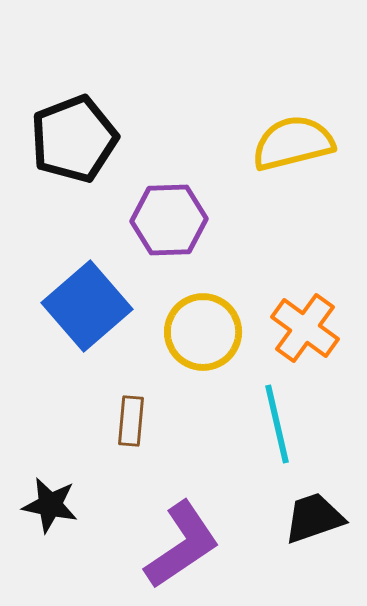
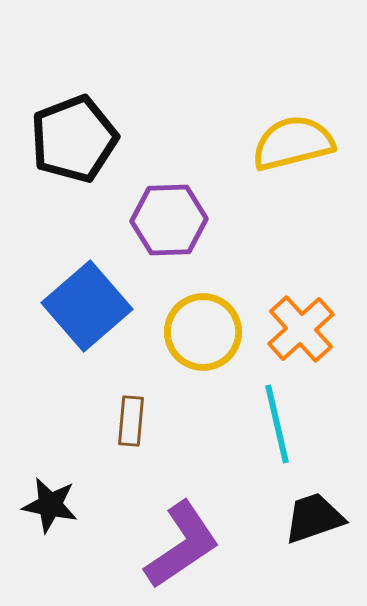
orange cross: moved 4 px left, 1 px down; rotated 12 degrees clockwise
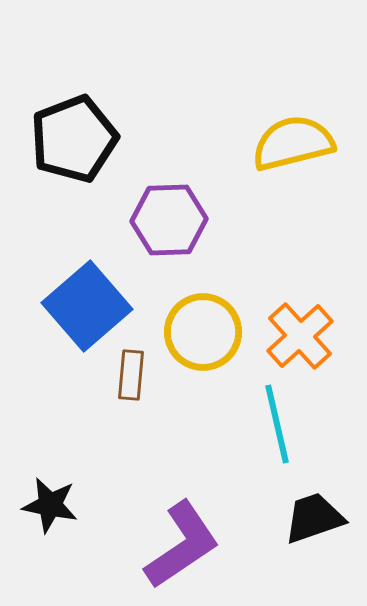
orange cross: moved 1 px left, 7 px down
brown rectangle: moved 46 px up
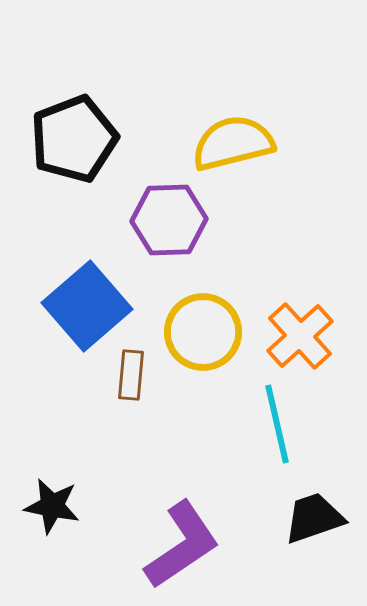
yellow semicircle: moved 60 px left
black star: moved 2 px right, 1 px down
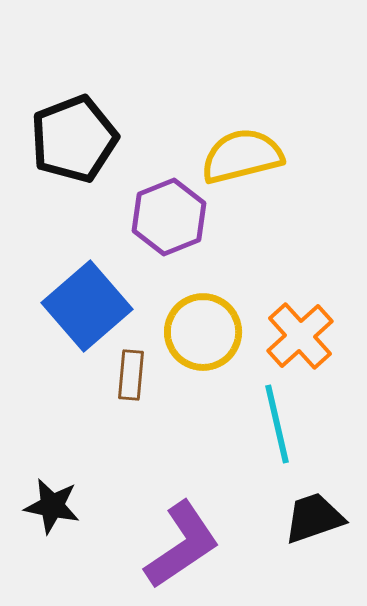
yellow semicircle: moved 9 px right, 13 px down
purple hexagon: moved 3 px up; rotated 20 degrees counterclockwise
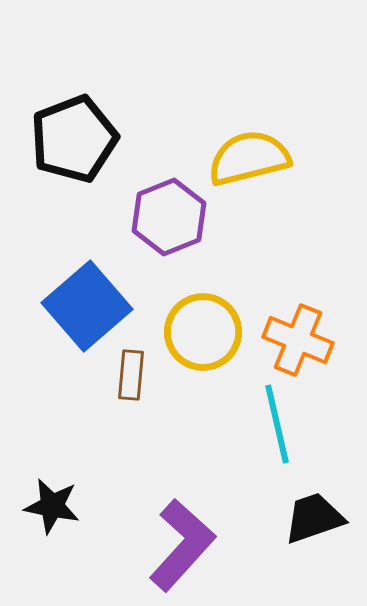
yellow semicircle: moved 7 px right, 2 px down
orange cross: moved 2 px left, 4 px down; rotated 26 degrees counterclockwise
purple L-shape: rotated 14 degrees counterclockwise
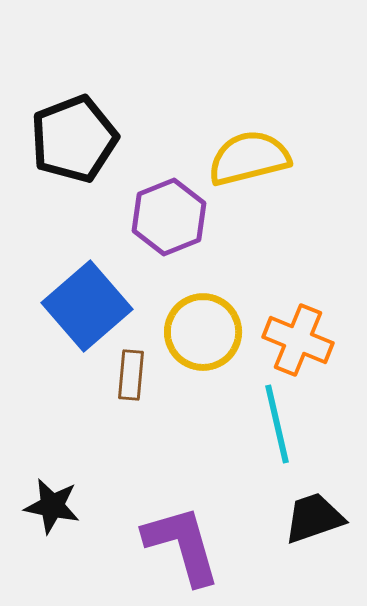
purple L-shape: rotated 58 degrees counterclockwise
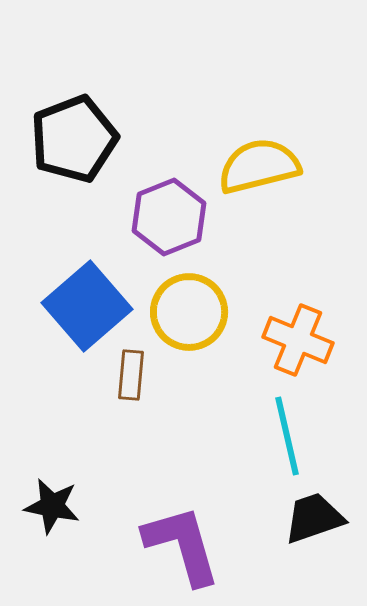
yellow semicircle: moved 10 px right, 8 px down
yellow circle: moved 14 px left, 20 px up
cyan line: moved 10 px right, 12 px down
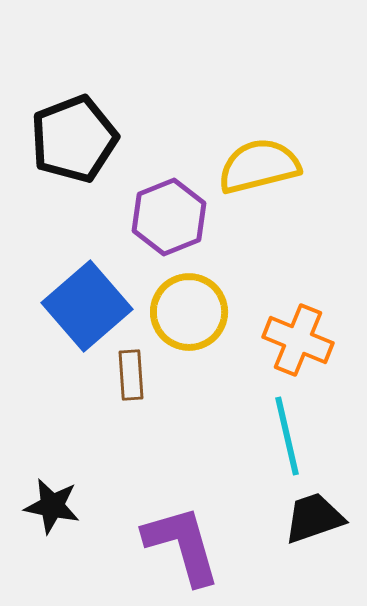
brown rectangle: rotated 9 degrees counterclockwise
